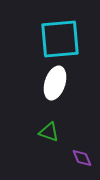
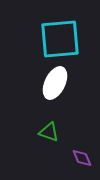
white ellipse: rotated 8 degrees clockwise
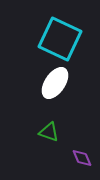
cyan square: rotated 30 degrees clockwise
white ellipse: rotated 8 degrees clockwise
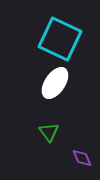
green triangle: rotated 35 degrees clockwise
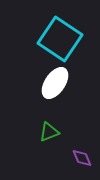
cyan square: rotated 9 degrees clockwise
green triangle: rotated 45 degrees clockwise
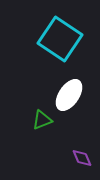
white ellipse: moved 14 px right, 12 px down
green triangle: moved 7 px left, 12 px up
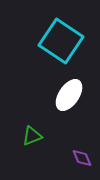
cyan square: moved 1 px right, 2 px down
green triangle: moved 10 px left, 16 px down
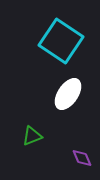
white ellipse: moved 1 px left, 1 px up
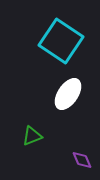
purple diamond: moved 2 px down
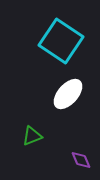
white ellipse: rotated 8 degrees clockwise
purple diamond: moved 1 px left
